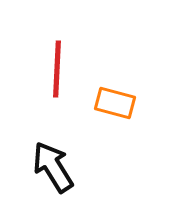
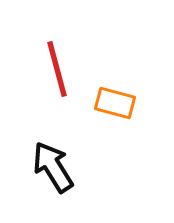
red line: rotated 18 degrees counterclockwise
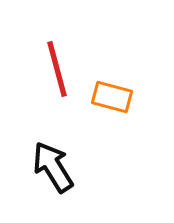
orange rectangle: moved 3 px left, 6 px up
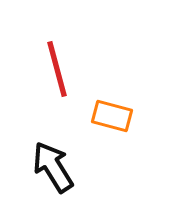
orange rectangle: moved 19 px down
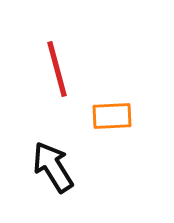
orange rectangle: rotated 18 degrees counterclockwise
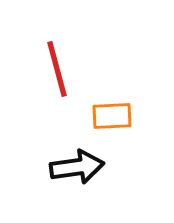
black arrow: moved 24 px right; rotated 114 degrees clockwise
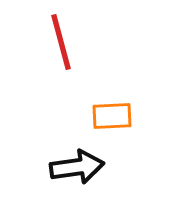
red line: moved 4 px right, 27 px up
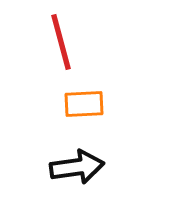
orange rectangle: moved 28 px left, 12 px up
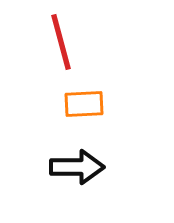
black arrow: rotated 8 degrees clockwise
